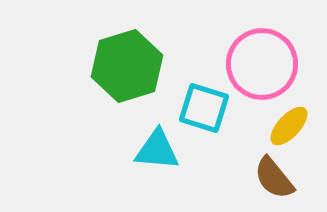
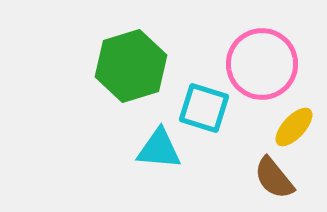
green hexagon: moved 4 px right
yellow ellipse: moved 5 px right, 1 px down
cyan triangle: moved 2 px right, 1 px up
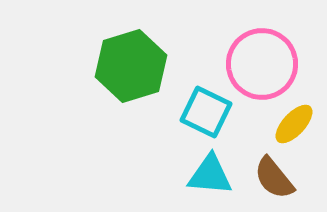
cyan square: moved 2 px right, 4 px down; rotated 9 degrees clockwise
yellow ellipse: moved 3 px up
cyan triangle: moved 51 px right, 26 px down
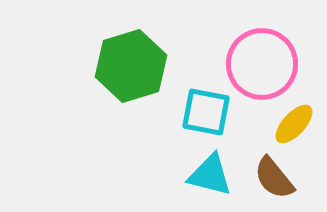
cyan square: rotated 15 degrees counterclockwise
cyan triangle: rotated 9 degrees clockwise
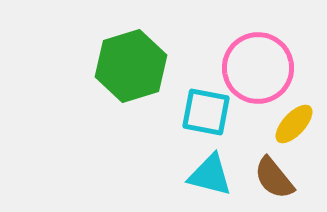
pink circle: moved 4 px left, 4 px down
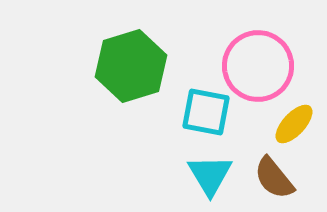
pink circle: moved 2 px up
cyan triangle: rotated 45 degrees clockwise
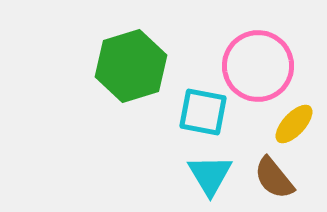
cyan square: moved 3 px left
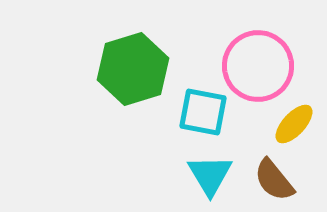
green hexagon: moved 2 px right, 3 px down
brown semicircle: moved 2 px down
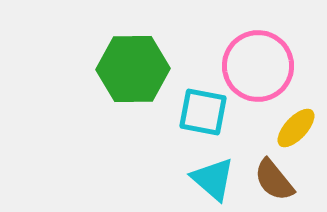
green hexagon: rotated 16 degrees clockwise
yellow ellipse: moved 2 px right, 4 px down
cyan triangle: moved 3 px right, 4 px down; rotated 18 degrees counterclockwise
